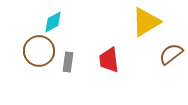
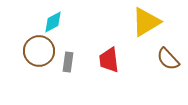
brown semicircle: moved 3 px left, 5 px down; rotated 95 degrees counterclockwise
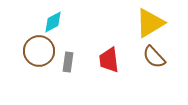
yellow triangle: moved 4 px right, 1 px down
brown semicircle: moved 14 px left, 2 px up
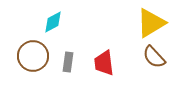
yellow triangle: moved 1 px right
brown circle: moved 6 px left, 5 px down
red trapezoid: moved 5 px left, 3 px down
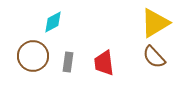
yellow triangle: moved 4 px right
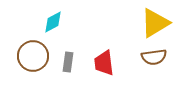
brown semicircle: rotated 55 degrees counterclockwise
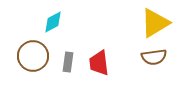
red trapezoid: moved 5 px left
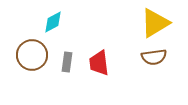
brown circle: moved 1 px left, 1 px up
gray rectangle: moved 1 px left
